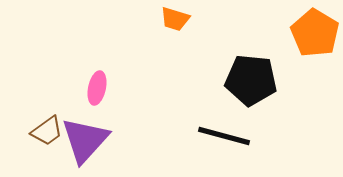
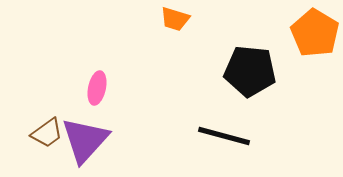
black pentagon: moved 1 px left, 9 px up
brown trapezoid: moved 2 px down
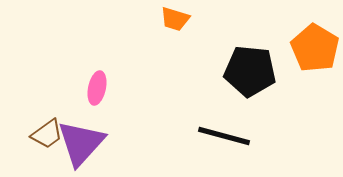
orange pentagon: moved 15 px down
brown trapezoid: moved 1 px down
purple triangle: moved 4 px left, 3 px down
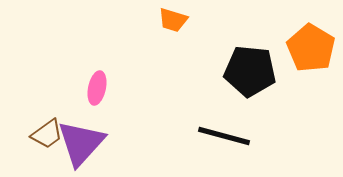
orange trapezoid: moved 2 px left, 1 px down
orange pentagon: moved 4 px left
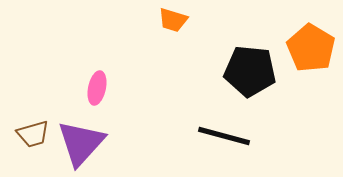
brown trapezoid: moved 14 px left; rotated 20 degrees clockwise
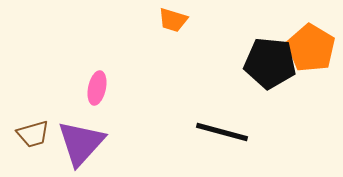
black pentagon: moved 20 px right, 8 px up
black line: moved 2 px left, 4 px up
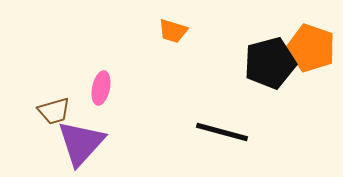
orange trapezoid: moved 11 px down
orange pentagon: rotated 12 degrees counterclockwise
black pentagon: rotated 21 degrees counterclockwise
pink ellipse: moved 4 px right
brown trapezoid: moved 21 px right, 23 px up
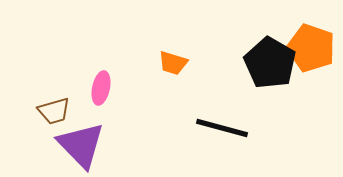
orange trapezoid: moved 32 px down
black pentagon: rotated 27 degrees counterclockwise
black line: moved 4 px up
purple triangle: moved 2 px down; rotated 26 degrees counterclockwise
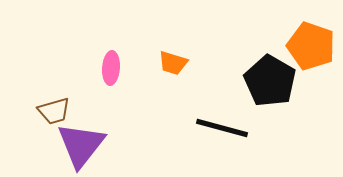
orange pentagon: moved 2 px up
black pentagon: moved 18 px down
pink ellipse: moved 10 px right, 20 px up; rotated 8 degrees counterclockwise
purple triangle: rotated 22 degrees clockwise
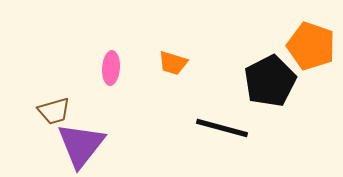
black pentagon: rotated 15 degrees clockwise
